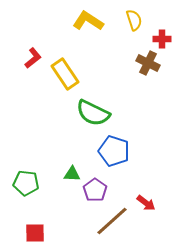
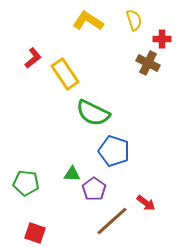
purple pentagon: moved 1 px left, 1 px up
red square: rotated 20 degrees clockwise
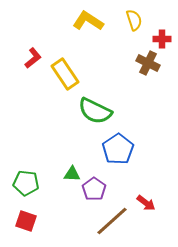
green semicircle: moved 2 px right, 2 px up
blue pentagon: moved 4 px right, 2 px up; rotated 20 degrees clockwise
red square: moved 9 px left, 12 px up
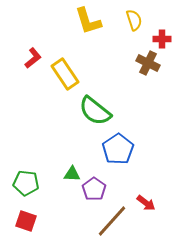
yellow L-shape: rotated 140 degrees counterclockwise
green semicircle: rotated 12 degrees clockwise
brown line: rotated 6 degrees counterclockwise
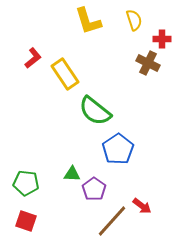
red arrow: moved 4 px left, 3 px down
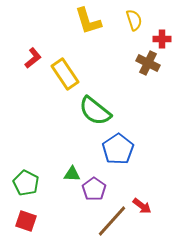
green pentagon: rotated 20 degrees clockwise
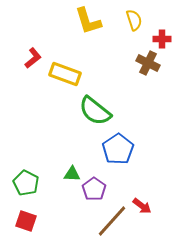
yellow rectangle: rotated 36 degrees counterclockwise
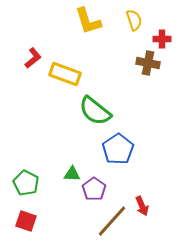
brown cross: rotated 15 degrees counterclockwise
red arrow: rotated 30 degrees clockwise
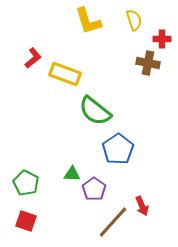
brown line: moved 1 px right, 1 px down
